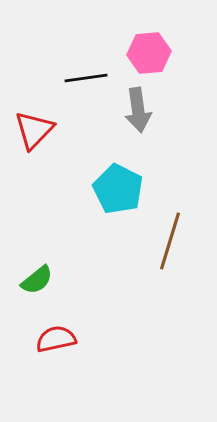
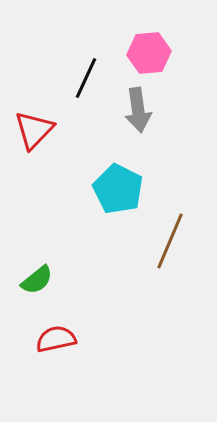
black line: rotated 57 degrees counterclockwise
brown line: rotated 6 degrees clockwise
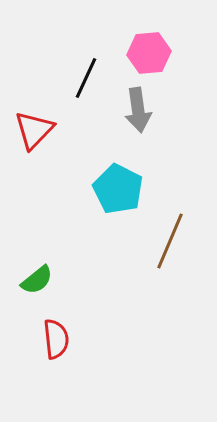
red semicircle: rotated 96 degrees clockwise
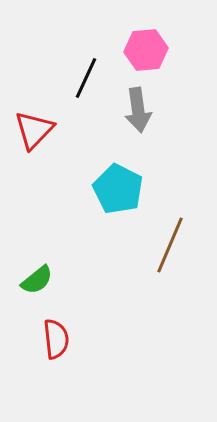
pink hexagon: moved 3 px left, 3 px up
brown line: moved 4 px down
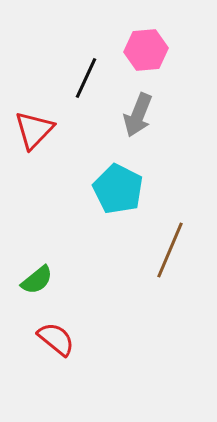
gray arrow: moved 5 px down; rotated 30 degrees clockwise
brown line: moved 5 px down
red semicircle: rotated 45 degrees counterclockwise
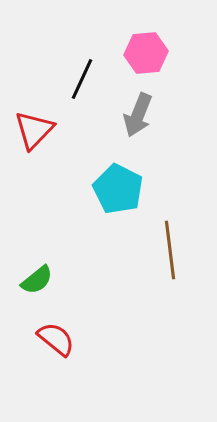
pink hexagon: moved 3 px down
black line: moved 4 px left, 1 px down
brown line: rotated 30 degrees counterclockwise
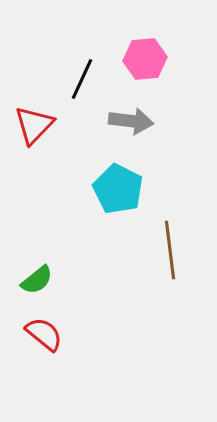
pink hexagon: moved 1 px left, 6 px down
gray arrow: moved 7 px left, 6 px down; rotated 105 degrees counterclockwise
red triangle: moved 5 px up
red semicircle: moved 12 px left, 5 px up
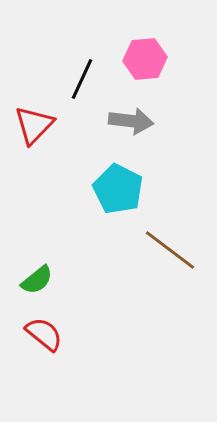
brown line: rotated 46 degrees counterclockwise
